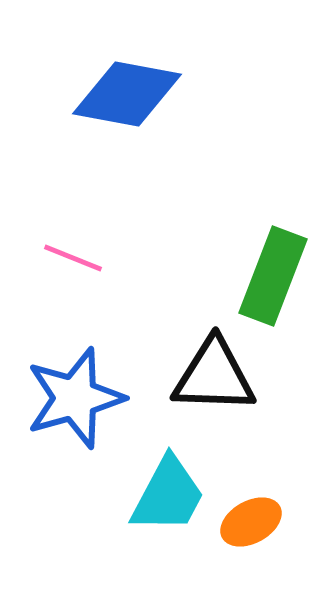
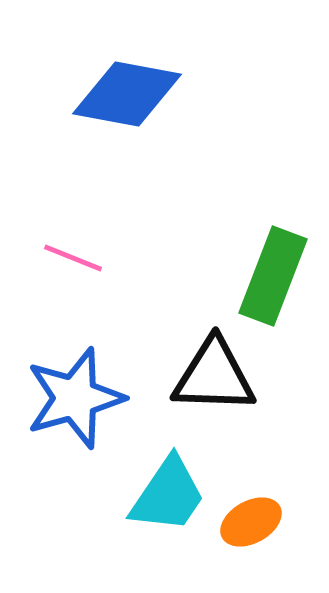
cyan trapezoid: rotated 6 degrees clockwise
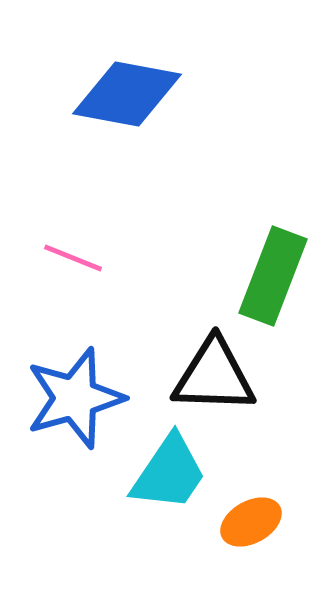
cyan trapezoid: moved 1 px right, 22 px up
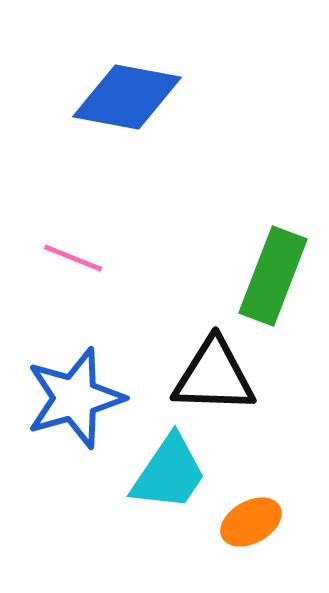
blue diamond: moved 3 px down
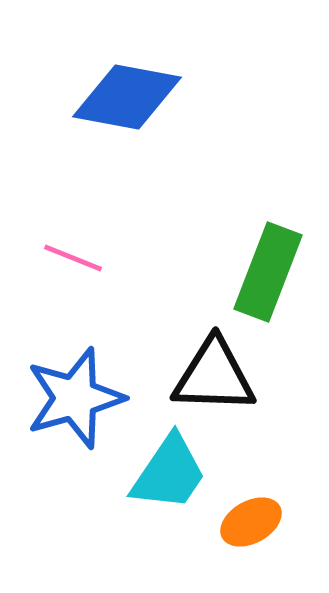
green rectangle: moved 5 px left, 4 px up
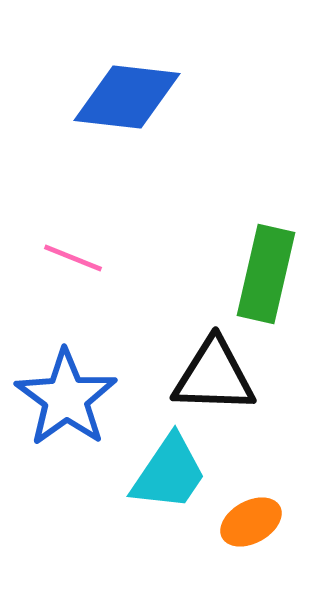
blue diamond: rotated 4 degrees counterclockwise
green rectangle: moved 2 px left, 2 px down; rotated 8 degrees counterclockwise
blue star: moved 9 px left; rotated 20 degrees counterclockwise
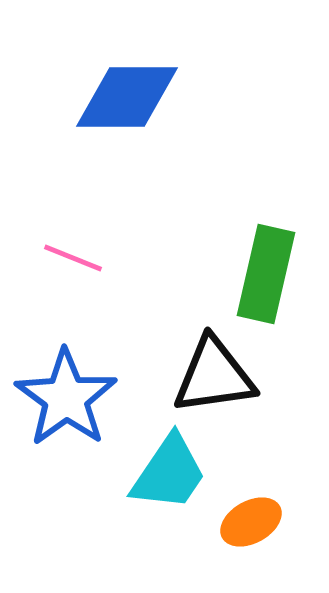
blue diamond: rotated 6 degrees counterclockwise
black triangle: rotated 10 degrees counterclockwise
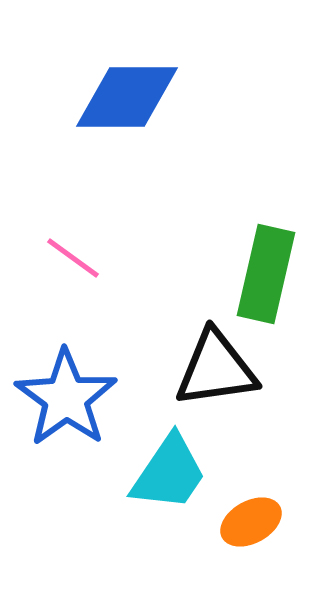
pink line: rotated 14 degrees clockwise
black triangle: moved 2 px right, 7 px up
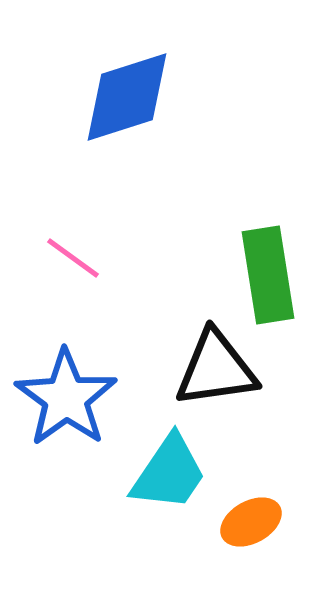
blue diamond: rotated 18 degrees counterclockwise
green rectangle: moved 2 px right, 1 px down; rotated 22 degrees counterclockwise
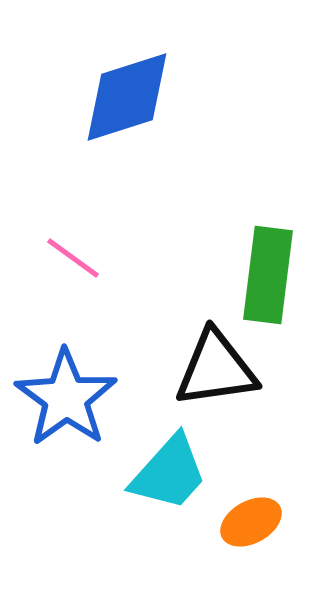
green rectangle: rotated 16 degrees clockwise
cyan trapezoid: rotated 8 degrees clockwise
